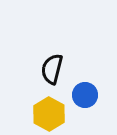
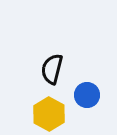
blue circle: moved 2 px right
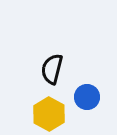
blue circle: moved 2 px down
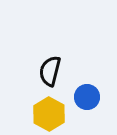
black semicircle: moved 2 px left, 2 px down
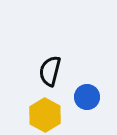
yellow hexagon: moved 4 px left, 1 px down
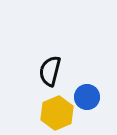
yellow hexagon: moved 12 px right, 2 px up; rotated 8 degrees clockwise
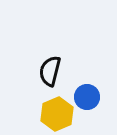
yellow hexagon: moved 1 px down
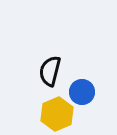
blue circle: moved 5 px left, 5 px up
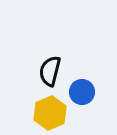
yellow hexagon: moved 7 px left, 1 px up
